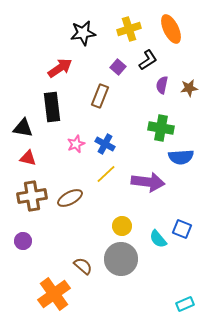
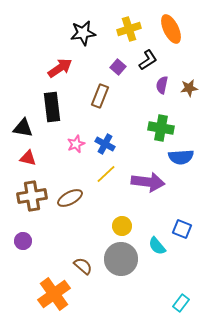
cyan semicircle: moved 1 px left, 7 px down
cyan rectangle: moved 4 px left, 1 px up; rotated 30 degrees counterclockwise
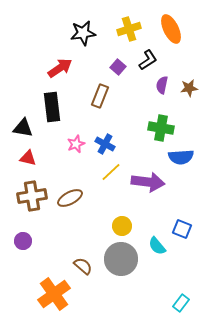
yellow line: moved 5 px right, 2 px up
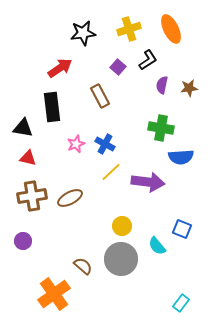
brown rectangle: rotated 50 degrees counterclockwise
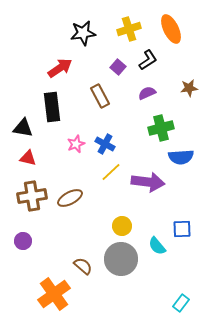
purple semicircle: moved 15 px left, 8 px down; rotated 54 degrees clockwise
green cross: rotated 25 degrees counterclockwise
blue square: rotated 24 degrees counterclockwise
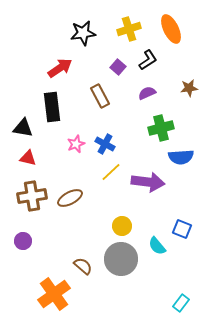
blue square: rotated 24 degrees clockwise
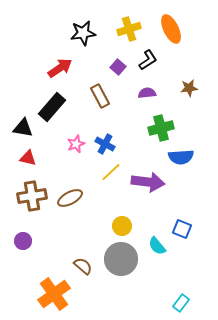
purple semicircle: rotated 18 degrees clockwise
black rectangle: rotated 48 degrees clockwise
